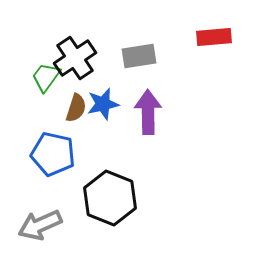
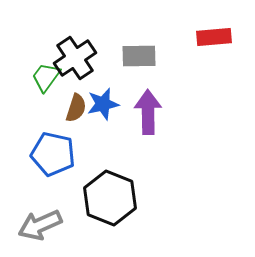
gray rectangle: rotated 8 degrees clockwise
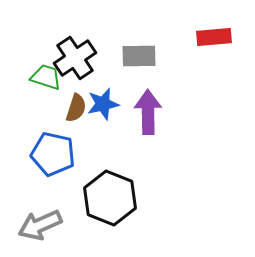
green trapezoid: rotated 72 degrees clockwise
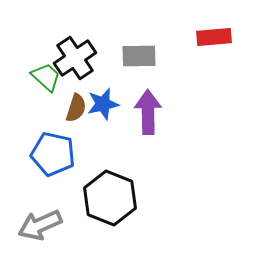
green trapezoid: rotated 24 degrees clockwise
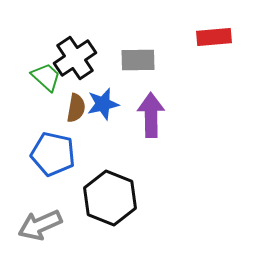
gray rectangle: moved 1 px left, 4 px down
brown semicircle: rotated 8 degrees counterclockwise
purple arrow: moved 3 px right, 3 px down
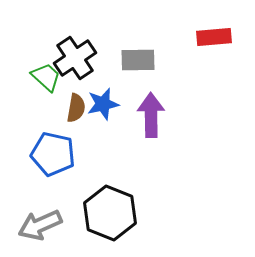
black hexagon: moved 15 px down
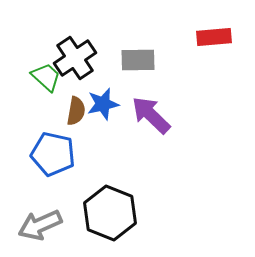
brown semicircle: moved 3 px down
purple arrow: rotated 45 degrees counterclockwise
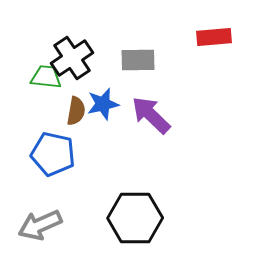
black cross: moved 3 px left
green trapezoid: rotated 36 degrees counterclockwise
black hexagon: moved 25 px right, 5 px down; rotated 22 degrees counterclockwise
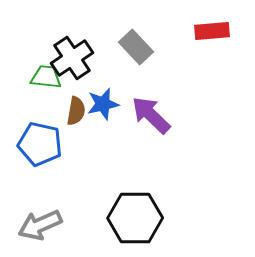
red rectangle: moved 2 px left, 6 px up
gray rectangle: moved 2 px left, 13 px up; rotated 48 degrees clockwise
blue pentagon: moved 13 px left, 10 px up
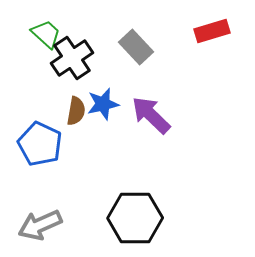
red rectangle: rotated 12 degrees counterclockwise
green trapezoid: moved 43 px up; rotated 36 degrees clockwise
blue pentagon: rotated 12 degrees clockwise
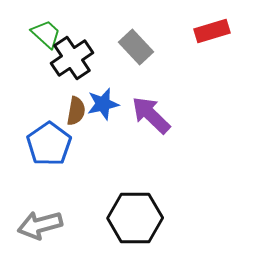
blue pentagon: moved 9 px right; rotated 12 degrees clockwise
gray arrow: rotated 9 degrees clockwise
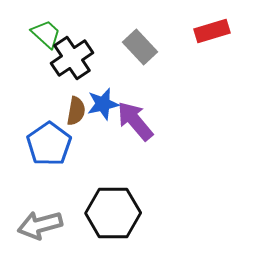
gray rectangle: moved 4 px right
purple arrow: moved 16 px left, 6 px down; rotated 6 degrees clockwise
black hexagon: moved 22 px left, 5 px up
